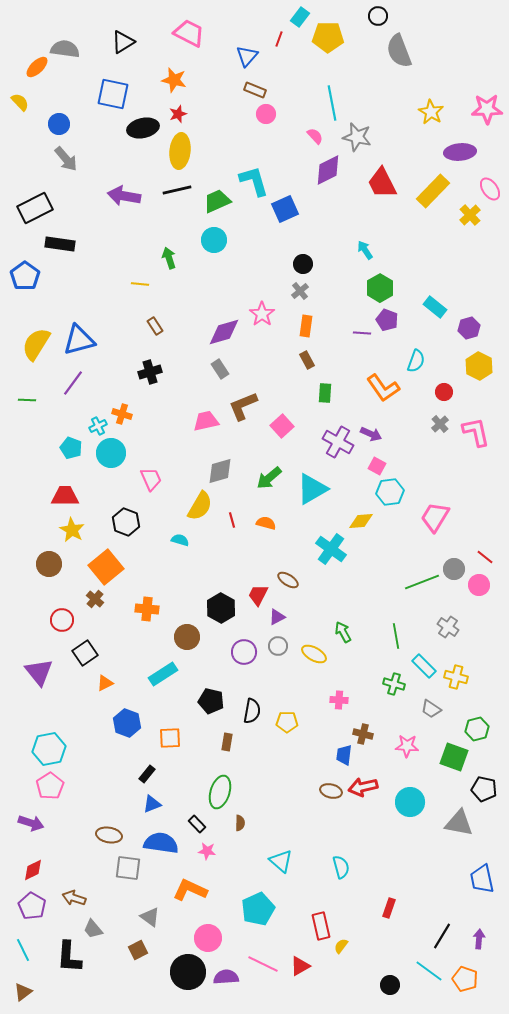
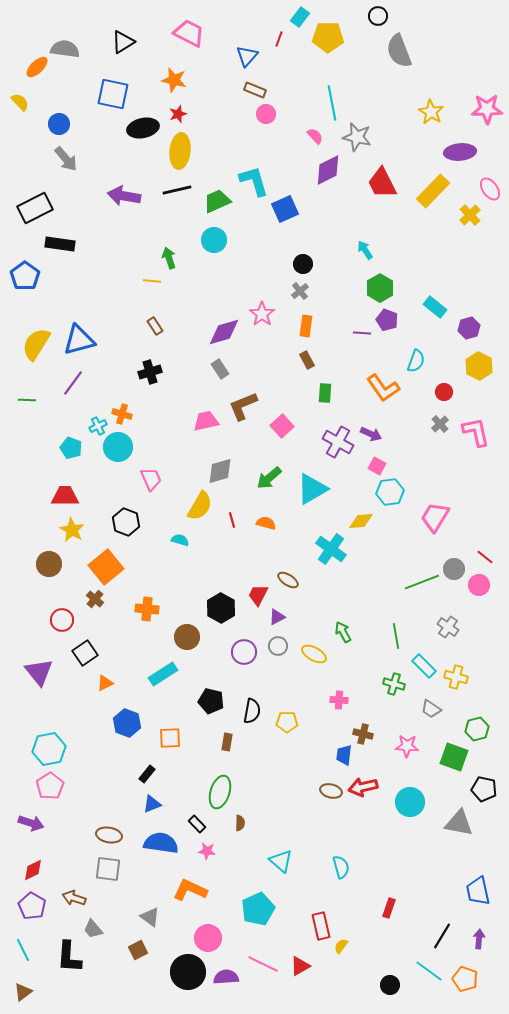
yellow line at (140, 284): moved 12 px right, 3 px up
cyan circle at (111, 453): moved 7 px right, 6 px up
gray square at (128, 868): moved 20 px left, 1 px down
blue trapezoid at (482, 879): moved 4 px left, 12 px down
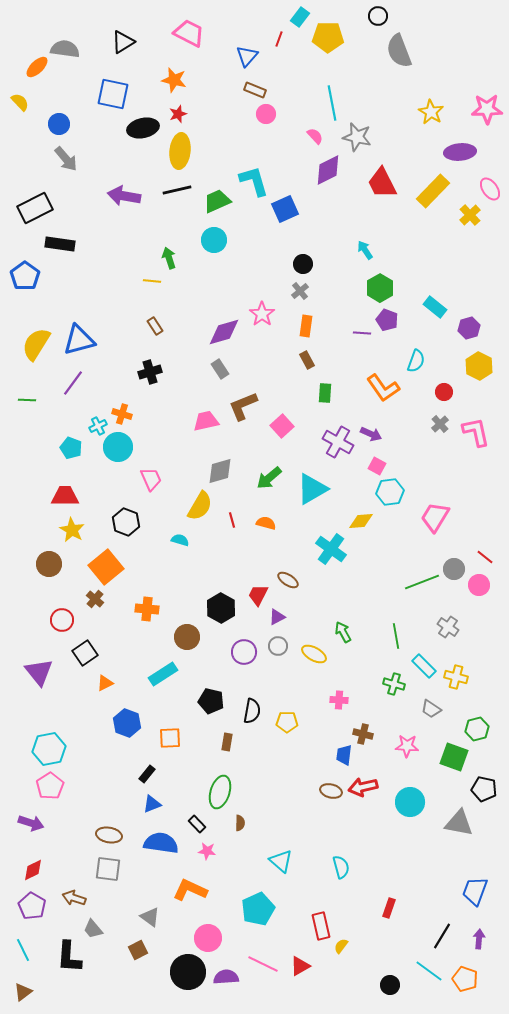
blue trapezoid at (478, 891): moved 3 px left; rotated 32 degrees clockwise
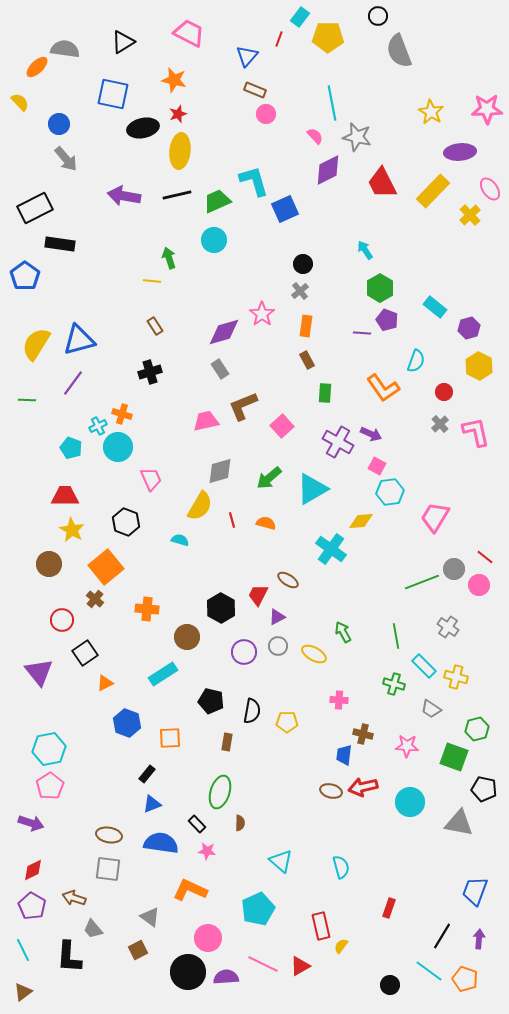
black line at (177, 190): moved 5 px down
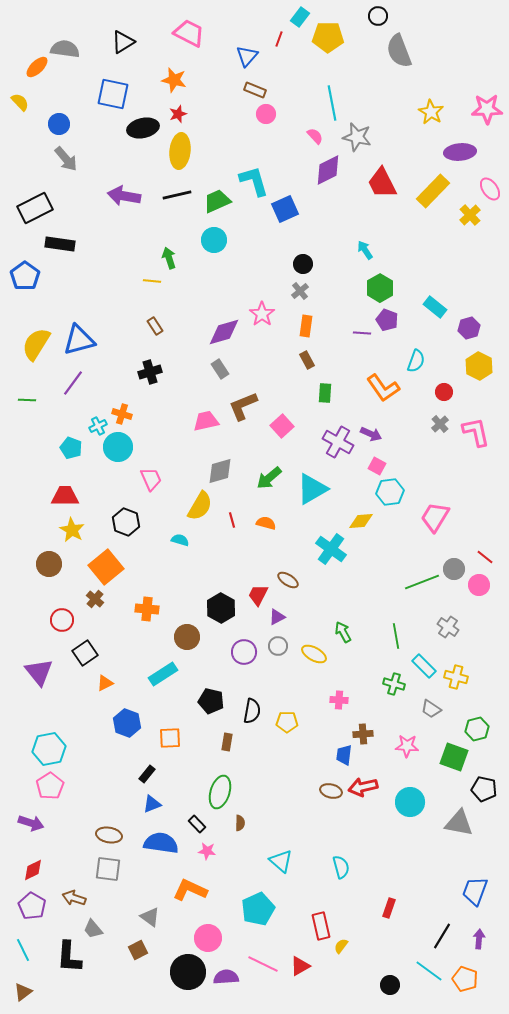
brown cross at (363, 734): rotated 18 degrees counterclockwise
